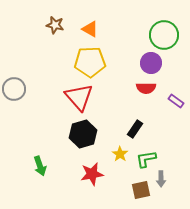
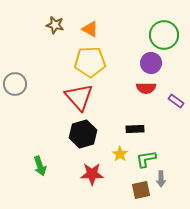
gray circle: moved 1 px right, 5 px up
black rectangle: rotated 54 degrees clockwise
red star: rotated 10 degrees clockwise
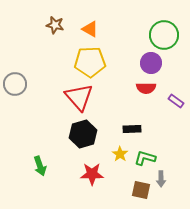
black rectangle: moved 3 px left
green L-shape: moved 1 px left, 1 px up; rotated 25 degrees clockwise
brown square: rotated 24 degrees clockwise
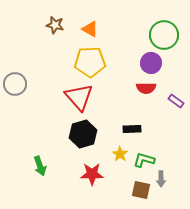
green L-shape: moved 1 px left, 2 px down
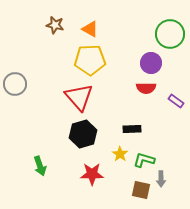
green circle: moved 6 px right, 1 px up
yellow pentagon: moved 2 px up
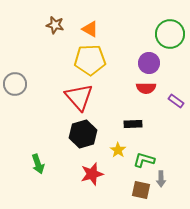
purple circle: moved 2 px left
black rectangle: moved 1 px right, 5 px up
yellow star: moved 2 px left, 4 px up
green arrow: moved 2 px left, 2 px up
red star: rotated 15 degrees counterclockwise
